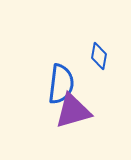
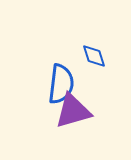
blue diamond: moved 5 px left; rotated 28 degrees counterclockwise
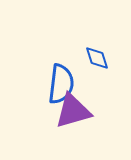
blue diamond: moved 3 px right, 2 px down
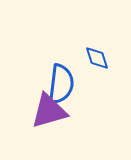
purple triangle: moved 24 px left
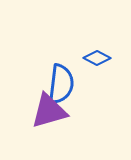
blue diamond: rotated 44 degrees counterclockwise
